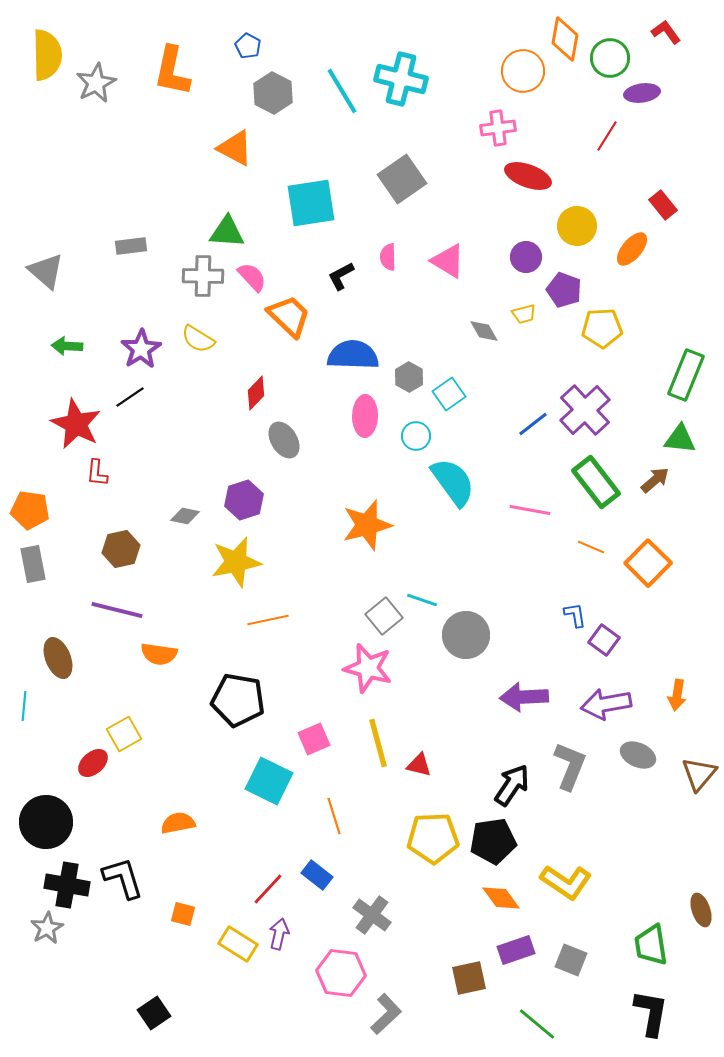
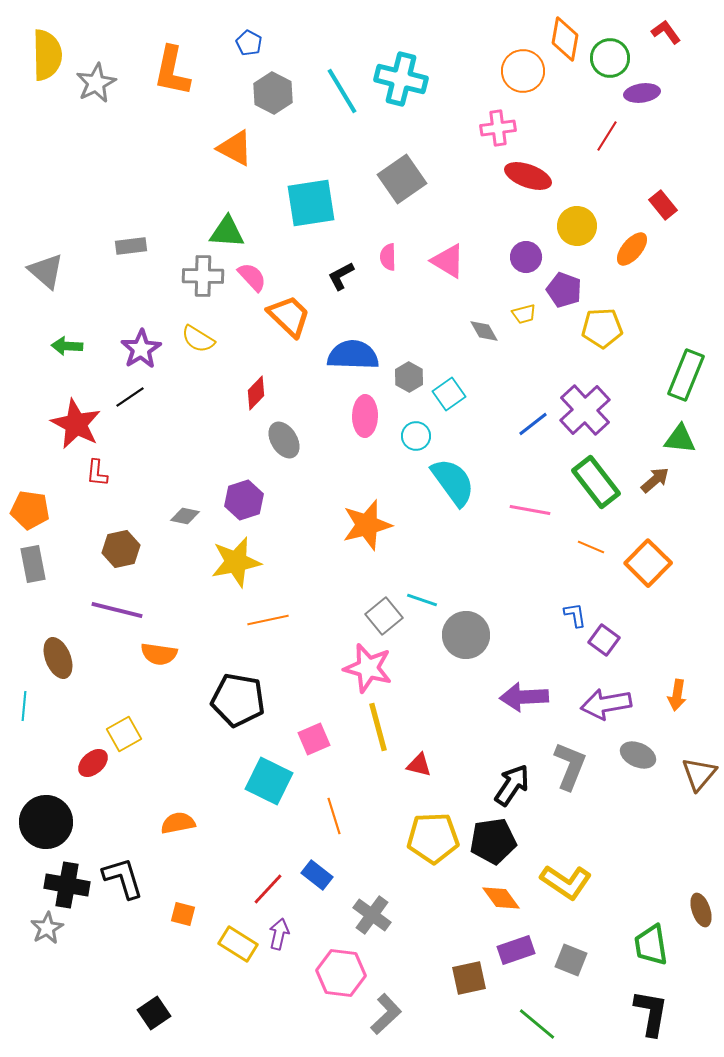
blue pentagon at (248, 46): moved 1 px right, 3 px up
yellow line at (378, 743): moved 16 px up
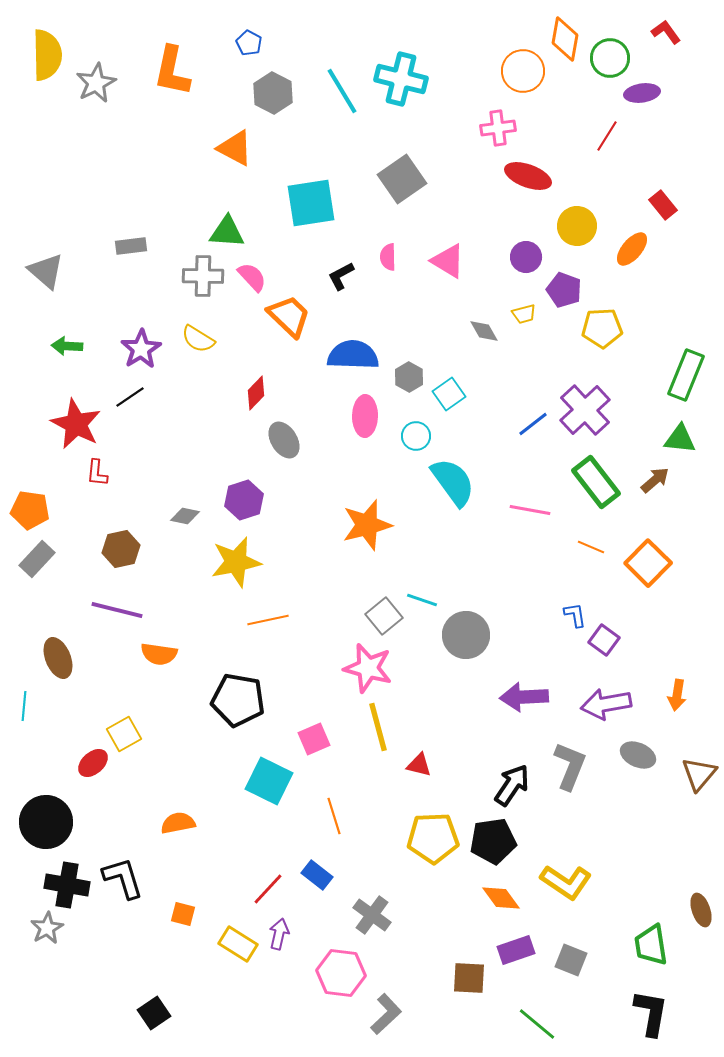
gray rectangle at (33, 564): moved 4 px right, 5 px up; rotated 54 degrees clockwise
brown square at (469, 978): rotated 15 degrees clockwise
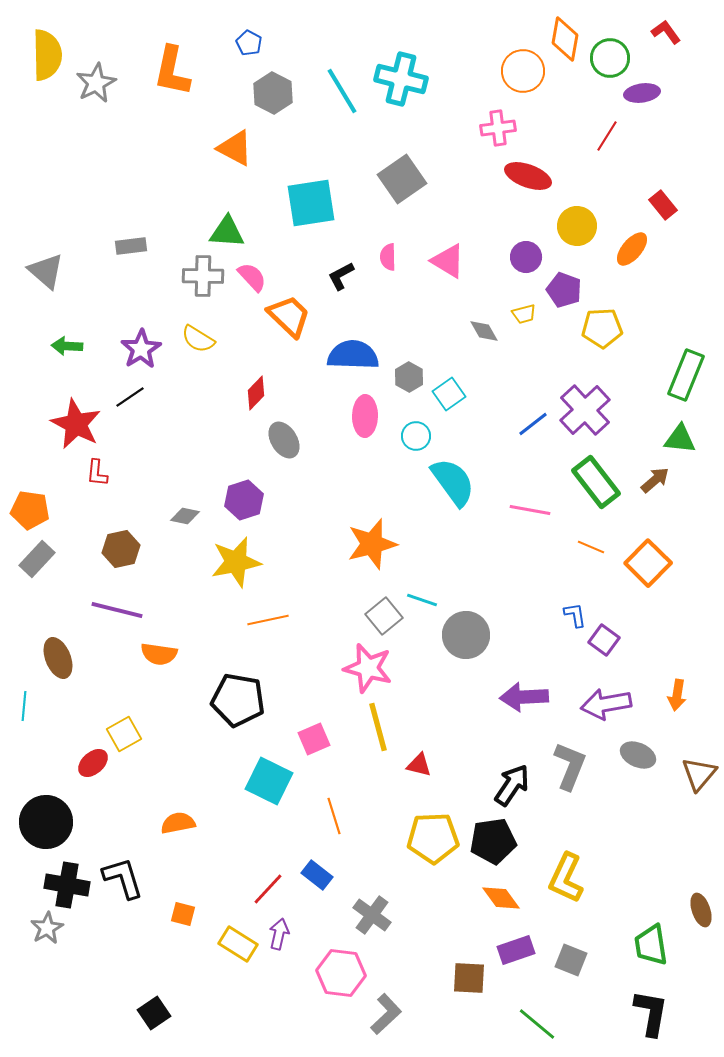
orange star at (367, 525): moved 5 px right, 19 px down
yellow L-shape at (566, 882): moved 4 px up; rotated 81 degrees clockwise
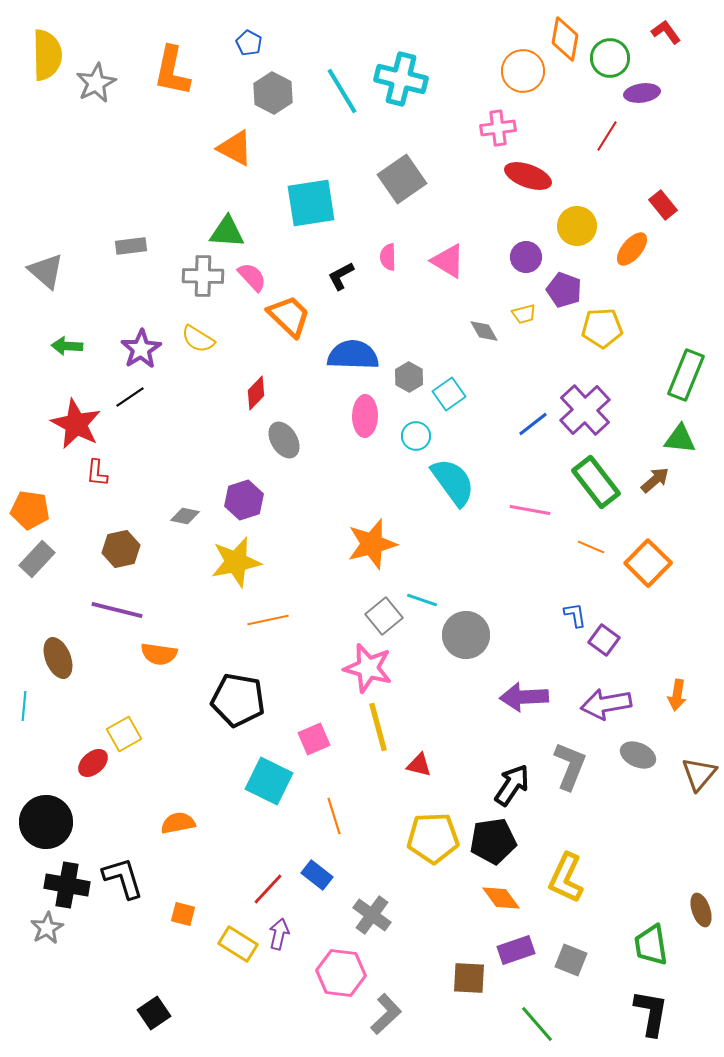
green line at (537, 1024): rotated 9 degrees clockwise
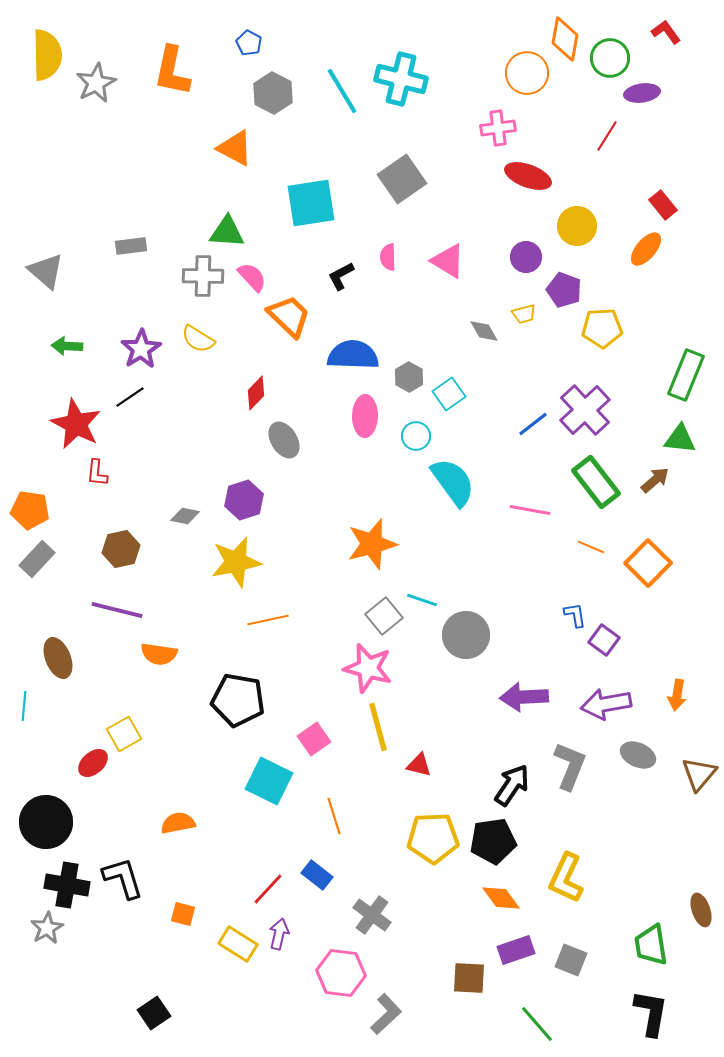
orange circle at (523, 71): moved 4 px right, 2 px down
orange ellipse at (632, 249): moved 14 px right
pink square at (314, 739): rotated 12 degrees counterclockwise
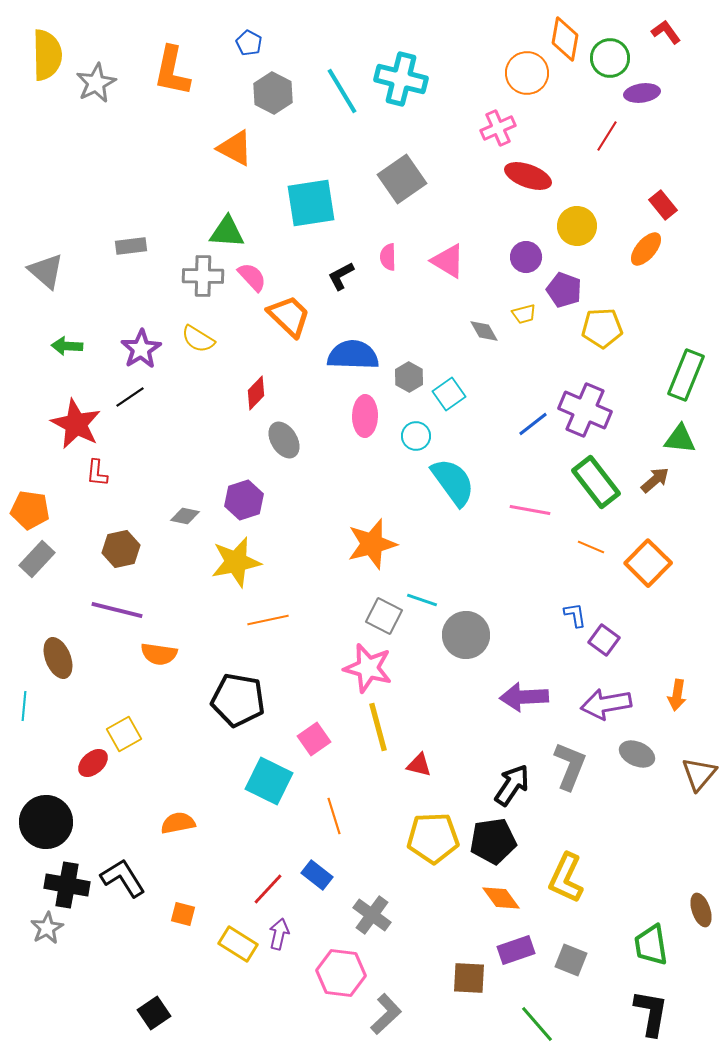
pink cross at (498, 128): rotated 16 degrees counterclockwise
purple cross at (585, 410): rotated 24 degrees counterclockwise
gray square at (384, 616): rotated 24 degrees counterclockwise
gray ellipse at (638, 755): moved 1 px left, 1 px up
black L-shape at (123, 878): rotated 15 degrees counterclockwise
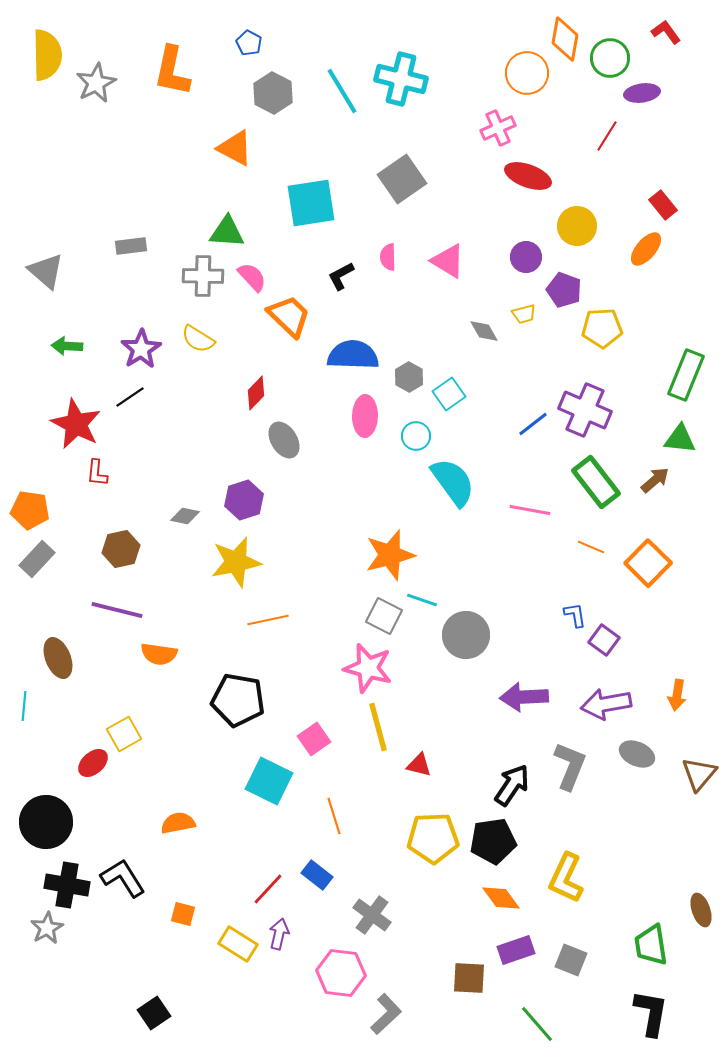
orange star at (372, 544): moved 18 px right, 11 px down
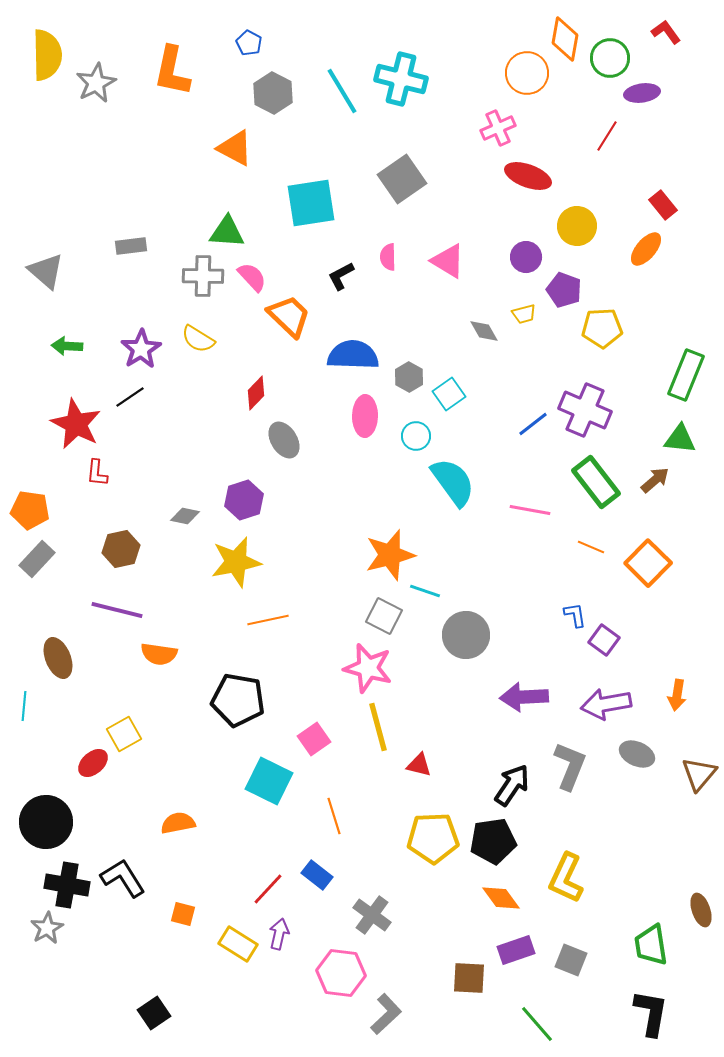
cyan line at (422, 600): moved 3 px right, 9 px up
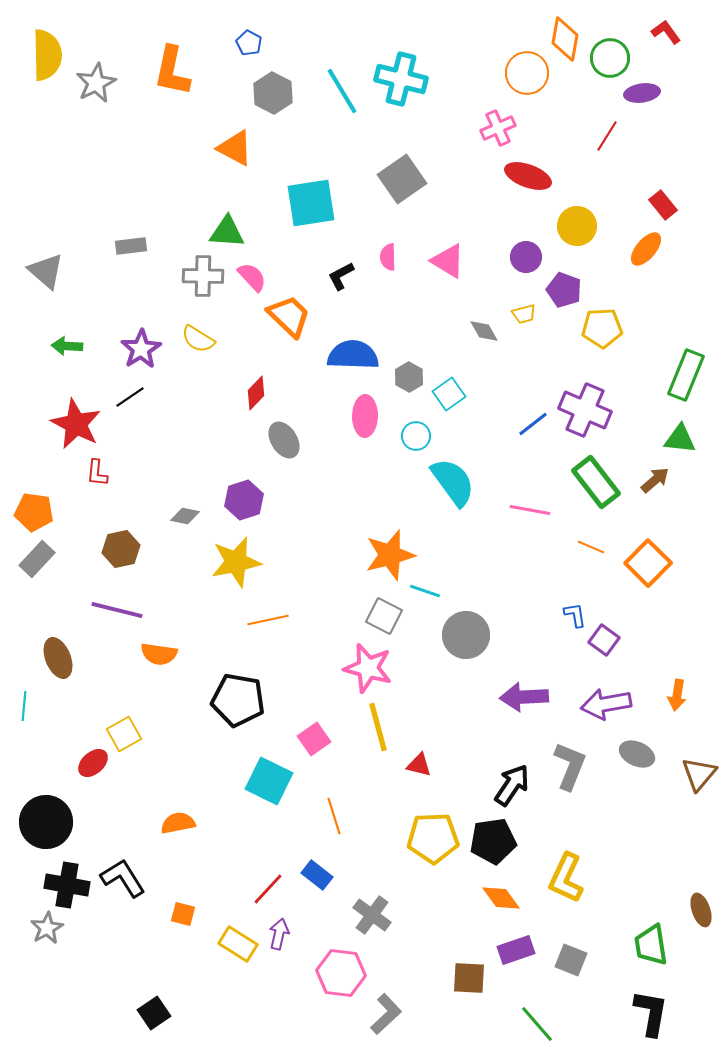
orange pentagon at (30, 510): moved 4 px right, 2 px down
